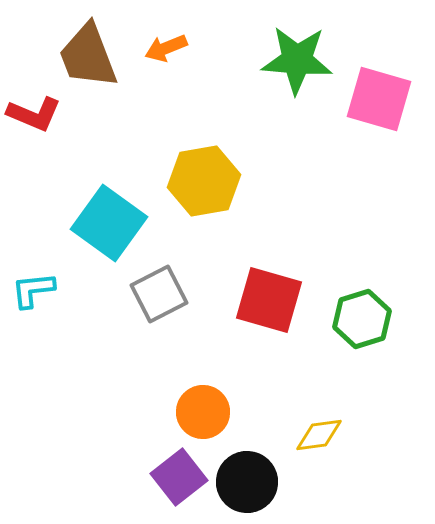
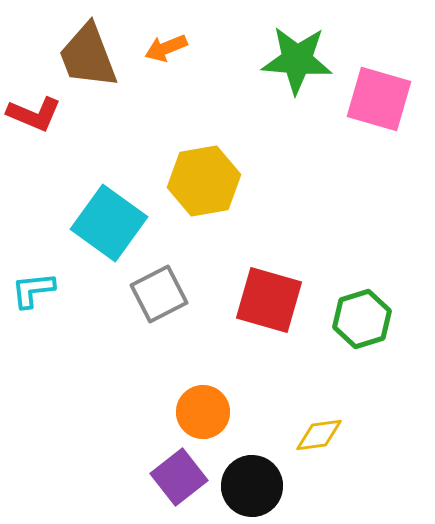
black circle: moved 5 px right, 4 px down
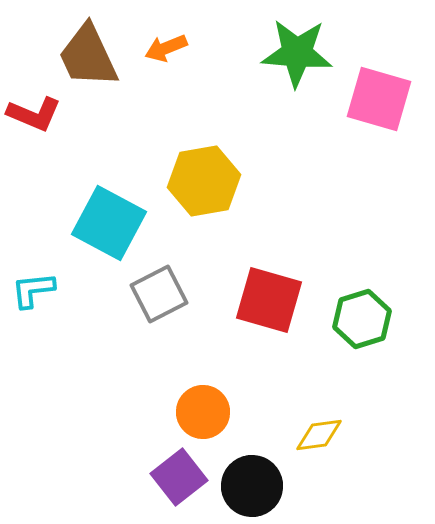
brown trapezoid: rotated 4 degrees counterclockwise
green star: moved 7 px up
cyan square: rotated 8 degrees counterclockwise
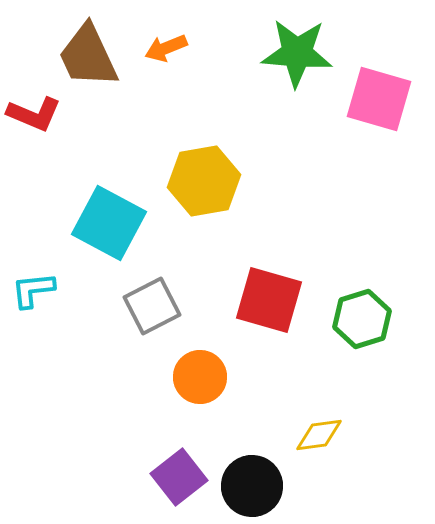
gray square: moved 7 px left, 12 px down
orange circle: moved 3 px left, 35 px up
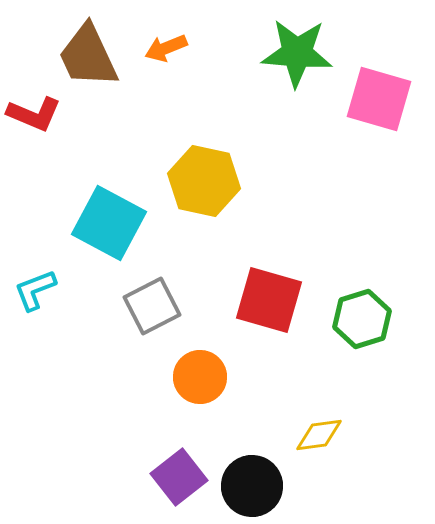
yellow hexagon: rotated 22 degrees clockwise
cyan L-shape: moved 2 px right; rotated 15 degrees counterclockwise
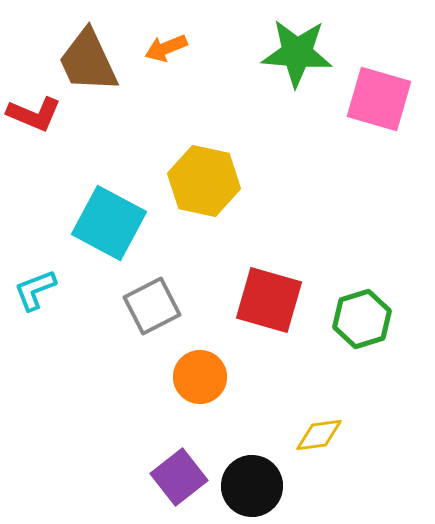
brown trapezoid: moved 5 px down
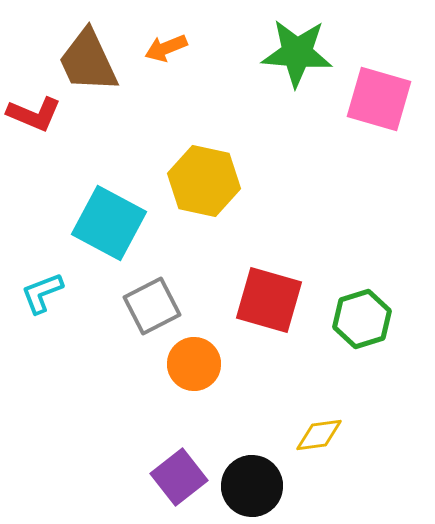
cyan L-shape: moved 7 px right, 3 px down
orange circle: moved 6 px left, 13 px up
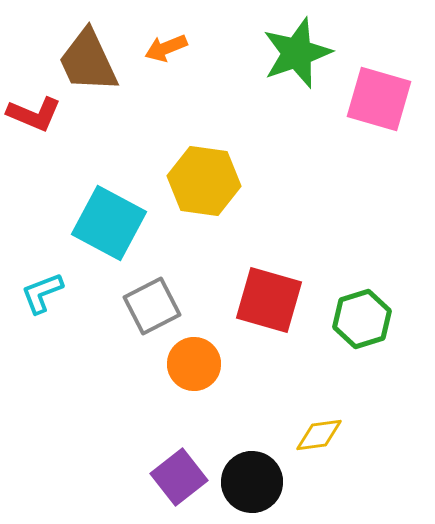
green star: rotated 24 degrees counterclockwise
yellow hexagon: rotated 4 degrees counterclockwise
black circle: moved 4 px up
